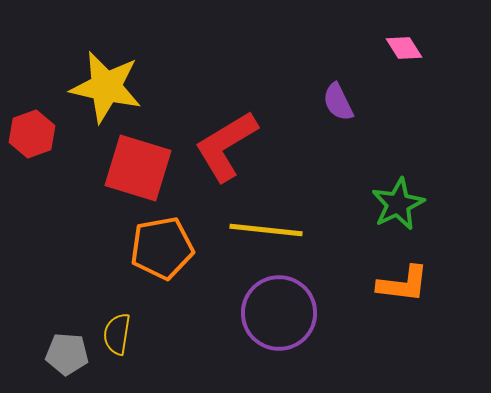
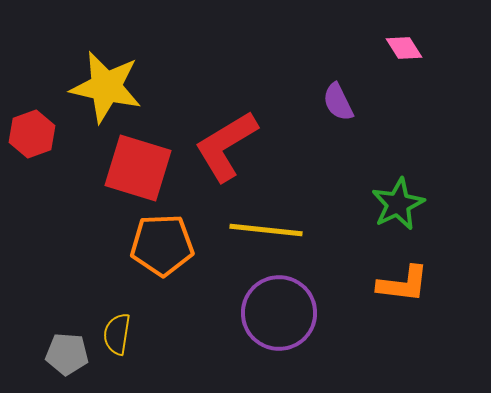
orange pentagon: moved 3 px up; rotated 8 degrees clockwise
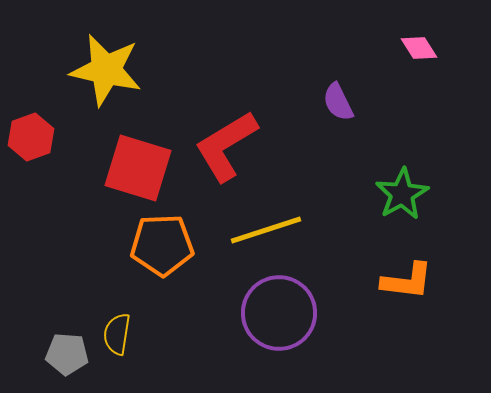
pink diamond: moved 15 px right
yellow star: moved 17 px up
red hexagon: moved 1 px left, 3 px down
green star: moved 4 px right, 10 px up; rotated 4 degrees counterclockwise
yellow line: rotated 24 degrees counterclockwise
orange L-shape: moved 4 px right, 3 px up
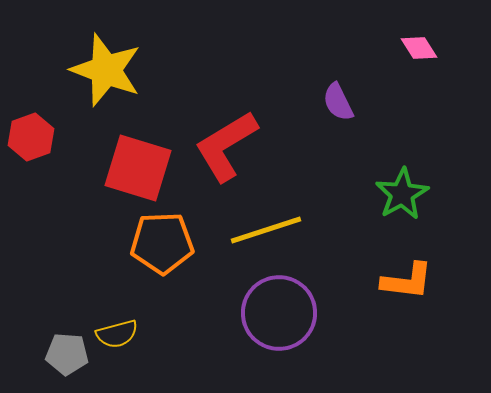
yellow star: rotated 8 degrees clockwise
orange pentagon: moved 2 px up
yellow semicircle: rotated 114 degrees counterclockwise
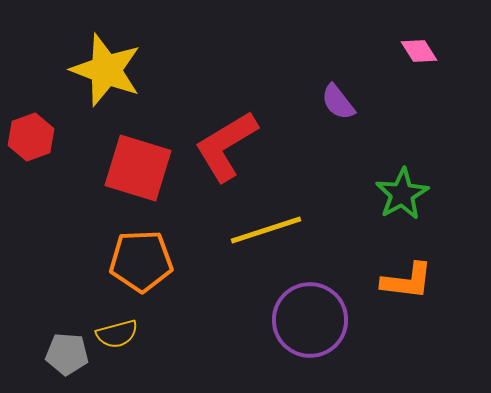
pink diamond: moved 3 px down
purple semicircle: rotated 12 degrees counterclockwise
orange pentagon: moved 21 px left, 18 px down
purple circle: moved 31 px right, 7 px down
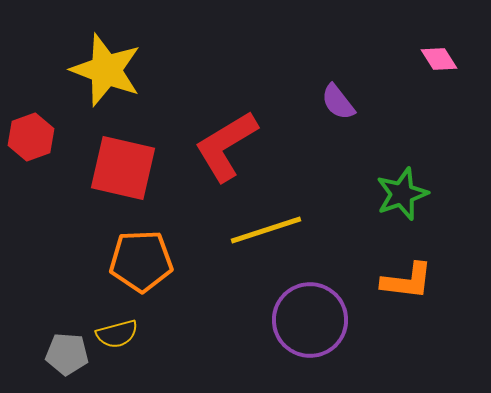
pink diamond: moved 20 px right, 8 px down
red square: moved 15 px left; rotated 4 degrees counterclockwise
green star: rotated 10 degrees clockwise
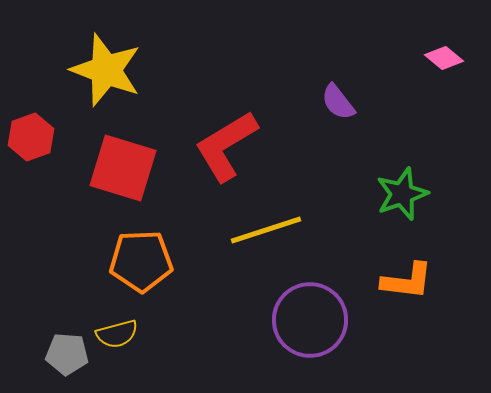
pink diamond: moved 5 px right, 1 px up; rotated 18 degrees counterclockwise
red square: rotated 4 degrees clockwise
